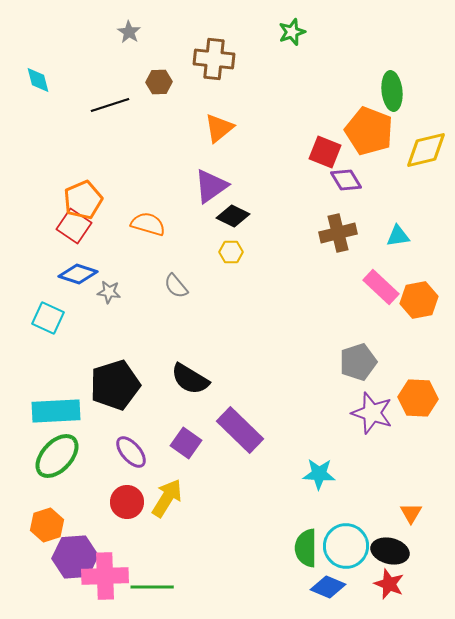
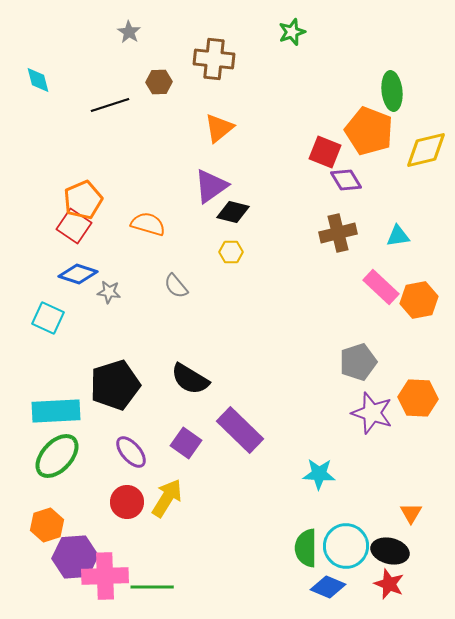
black diamond at (233, 216): moved 4 px up; rotated 12 degrees counterclockwise
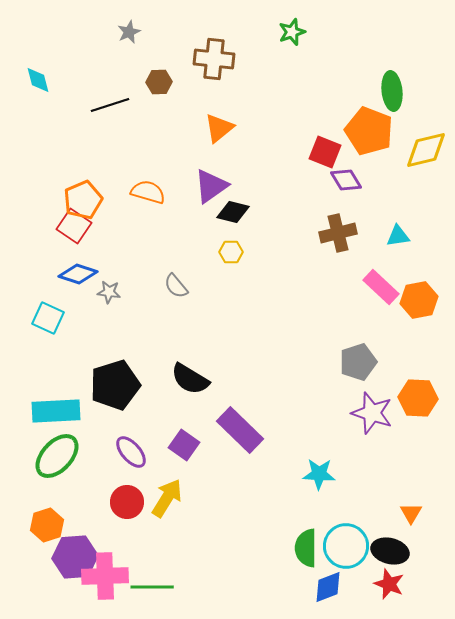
gray star at (129, 32): rotated 15 degrees clockwise
orange semicircle at (148, 224): moved 32 px up
purple square at (186, 443): moved 2 px left, 2 px down
blue diamond at (328, 587): rotated 44 degrees counterclockwise
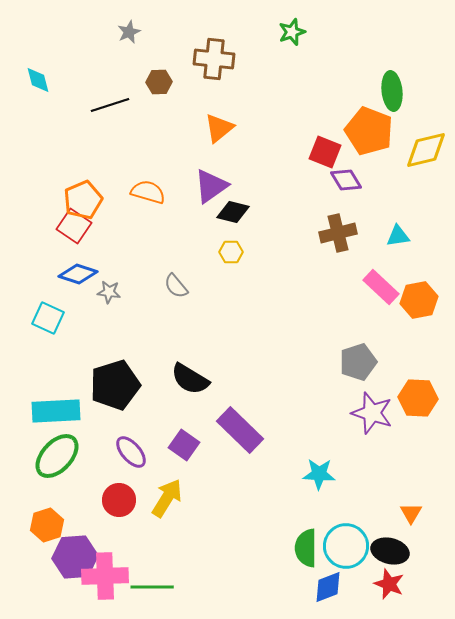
red circle at (127, 502): moved 8 px left, 2 px up
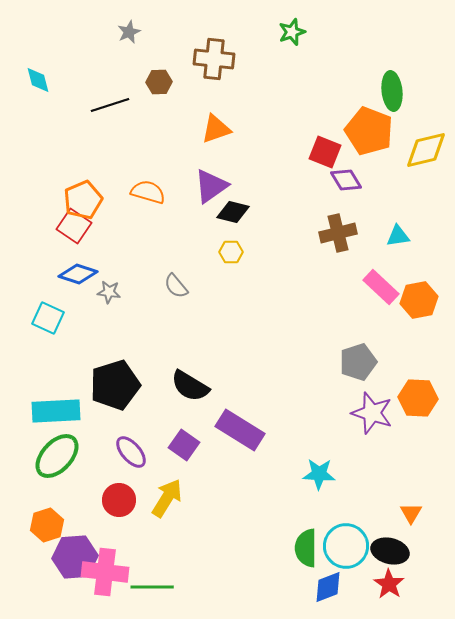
orange triangle at (219, 128): moved 3 px left, 1 px down; rotated 20 degrees clockwise
black semicircle at (190, 379): moved 7 px down
purple rectangle at (240, 430): rotated 12 degrees counterclockwise
pink cross at (105, 576): moved 4 px up; rotated 9 degrees clockwise
red star at (389, 584): rotated 12 degrees clockwise
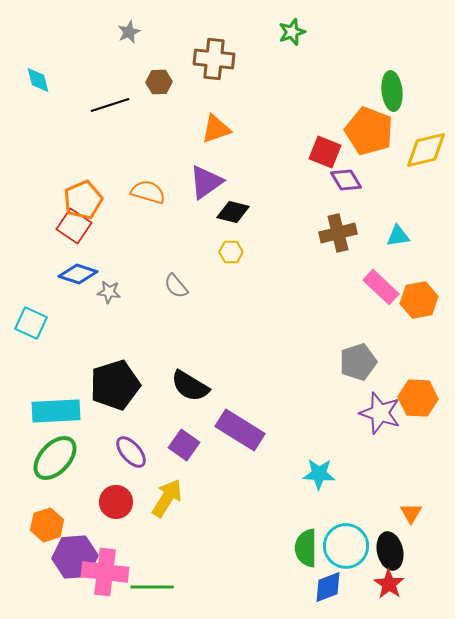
purple triangle at (211, 186): moved 5 px left, 4 px up
cyan square at (48, 318): moved 17 px left, 5 px down
purple star at (372, 413): moved 8 px right
green ellipse at (57, 456): moved 2 px left, 2 px down
red circle at (119, 500): moved 3 px left, 2 px down
black ellipse at (390, 551): rotated 63 degrees clockwise
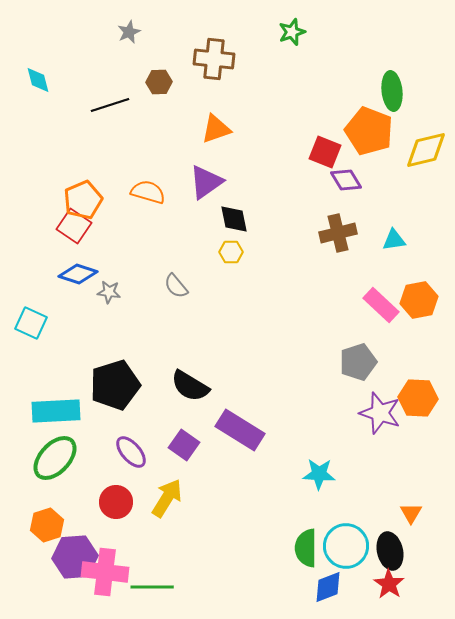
black diamond at (233, 212): moved 1 px right, 7 px down; rotated 64 degrees clockwise
cyan triangle at (398, 236): moved 4 px left, 4 px down
pink rectangle at (381, 287): moved 18 px down
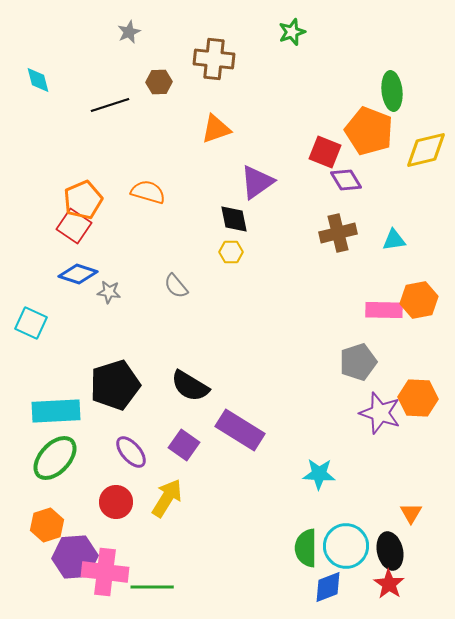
purple triangle at (206, 182): moved 51 px right
pink rectangle at (381, 305): moved 3 px right, 5 px down; rotated 42 degrees counterclockwise
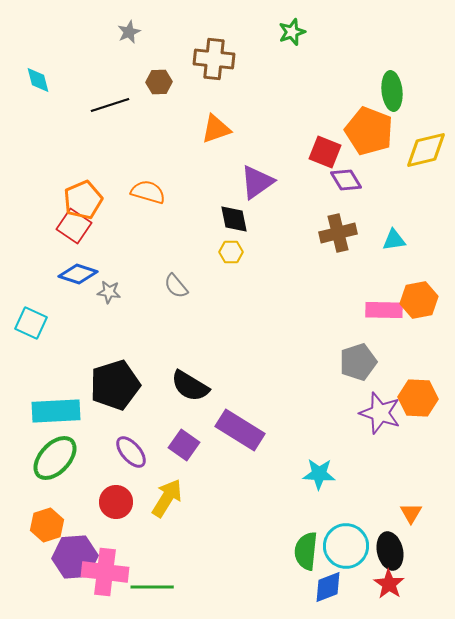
green semicircle at (306, 548): moved 3 px down; rotated 6 degrees clockwise
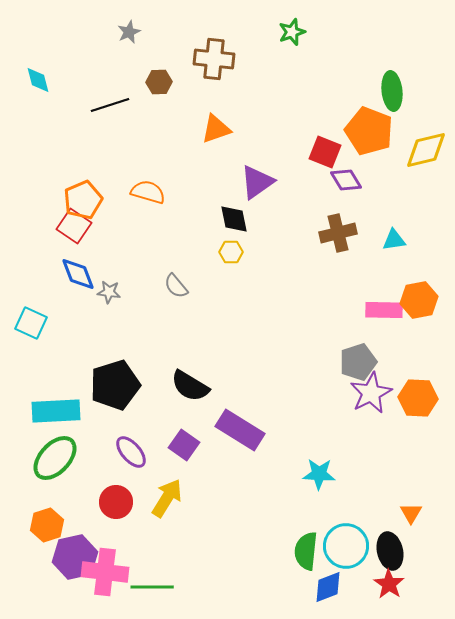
blue diamond at (78, 274): rotated 51 degrees clockwise
purple star at (380, 413): moved 9 px left, 20 px up; rotated 27 degrees clockwise
purple hexagon at (75, 557): rotated 9 degrees counterclockwise
